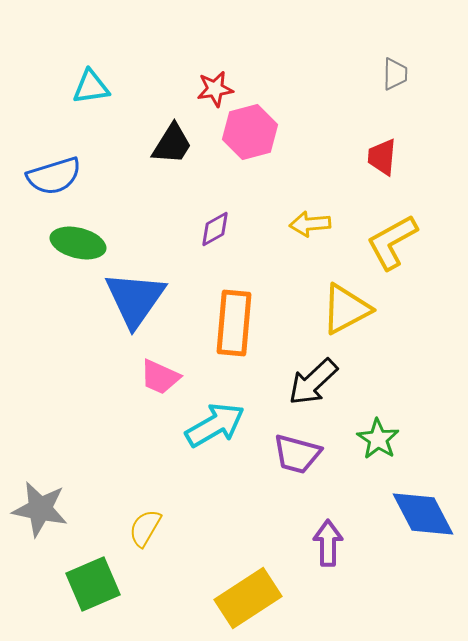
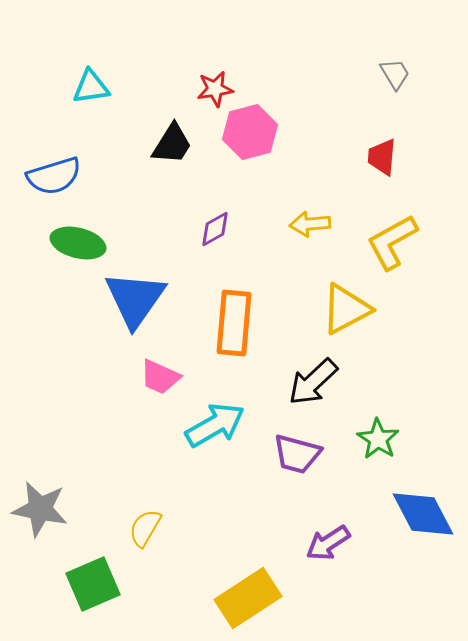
gray trapezoid: rotated 32 degrees counterclockwise
purple arrow: rotated 123 degrees counterclockwise
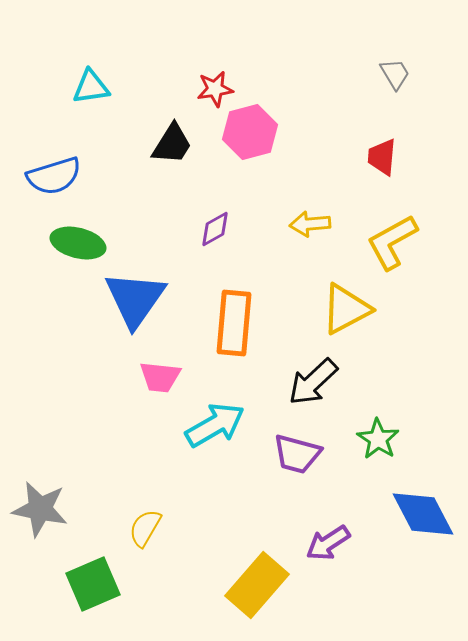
pink trapezoid: rotated 18 degrees counterclockwise
yellow rectangle: moved 9 px right, 13 px up; rotated 16 degrees counterclockwise
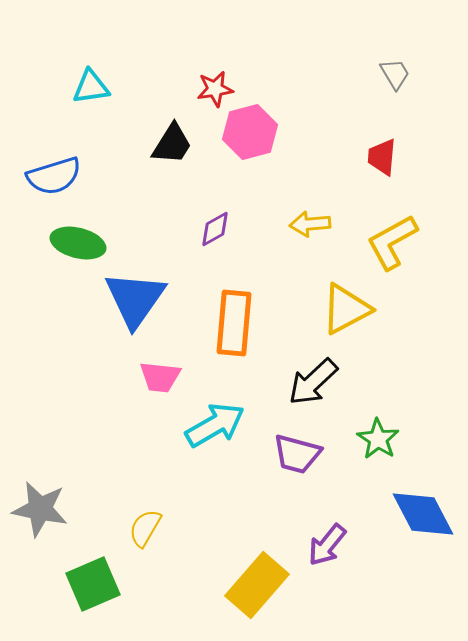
purple arrow: moved 1 px left, 2 px down; rotated 18 degrees counterclockwise
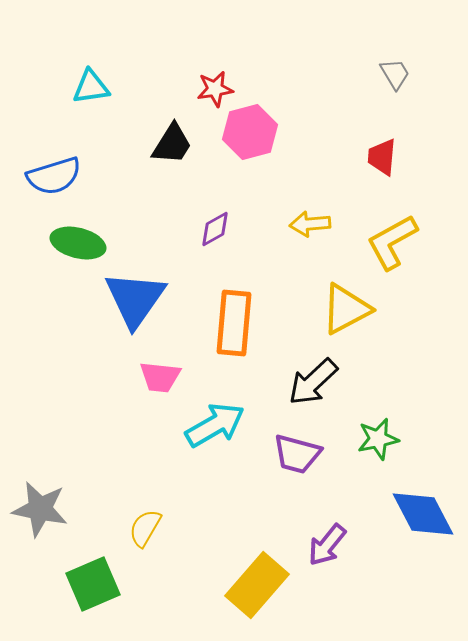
green star: rotated 27 degrees clockwise
